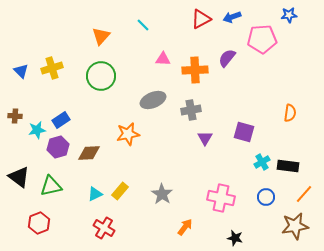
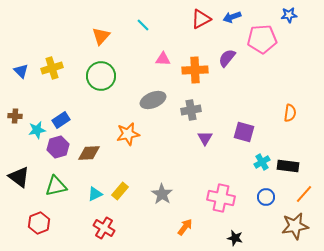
green triangle: moved 5 px right
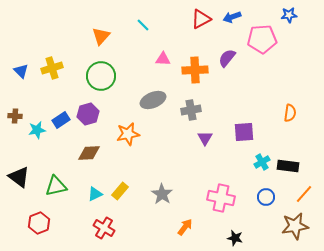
purple square: rotated 20 degrees counterclockwise
purple hexagon: moved 30 px right, 33 px up
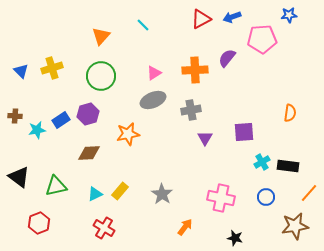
pink triangle: moved 9 px left, 14 px down; rotated 35 degrees counterclockwise
orange line: moved 5 px right, 1 px up
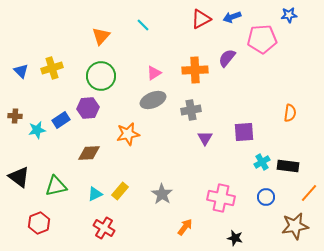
purple hexagon: moved 6 px up; rotated 10 degrees clockwise
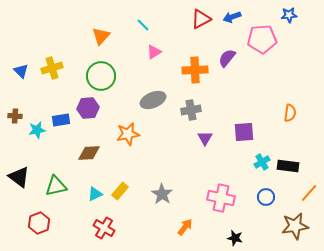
pink triangle: moved 21 px up
blue rectangle: rotated 24 degrees clockwise
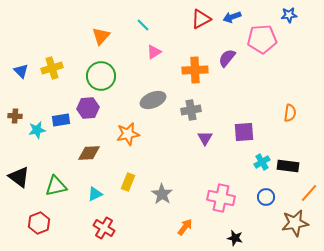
yellow rectangle: moved 8 px right, 9 px up; rotated 18 degrees counterclockwise
brown star: moved 3 px up
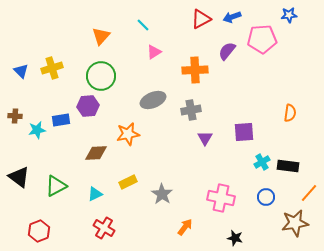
purple semicircle: moved 7 px up
purple hexagon: moved 2 px up
brown diamond: moved 7 px right
yellow rectangle: rotated 42 degrees clockwise
green triangle: rotated 15 degrees counterclockwise
red hexagon: moved 8 px down
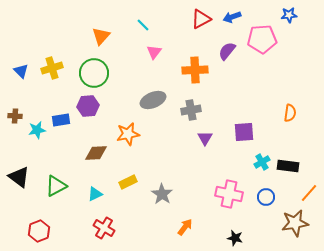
pink triangle: rotated 21 degrees counterclockwise
green circle: moved 7 px left, 3 px up
pink cross: moved 8 px right, 4 px up
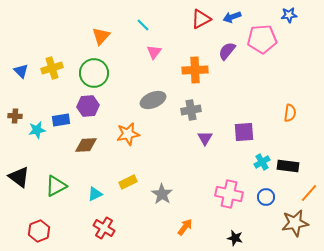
brown diamond: moved 10 px left, 8 px up
